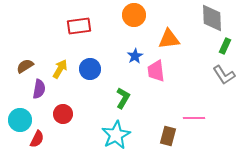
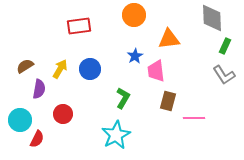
brown rectangle: moved 35 px up
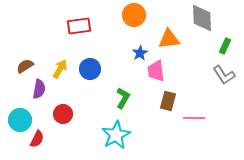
gray diamond: moved 10 px left
blue star: moved 5 px right, 3 px up
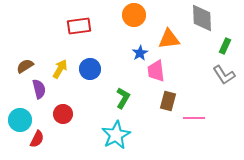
purple semicircle: rotated 24 degrees counterclockwise
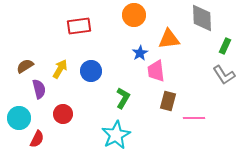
blue circle: moved 1 px right, 2 px down
cyan circle: moved 1 px left, 2 px up
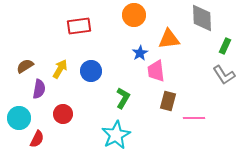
purple semicircle: rotated 24 degrees clockwise
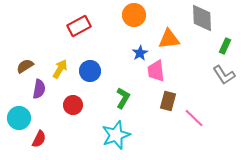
red rectangle: rotated 20 degrees counterclockwise
blue circle: moved 1 px left
red circle: moved 10 px right, 9 px up
pink line: rotated 45 degrees clockwise
cyan star: rotated 8 degrees clockwise
red semicircle: moved 2 px right
